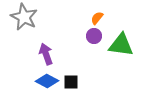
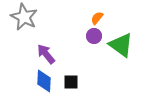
green triangle: rotated 28 degrees clockwise
purple arrow: rotated 20 degrees counterclockwise
blue diamond: moved 3 px left; rotated 65 degrees clockwise
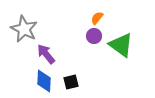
gray star: moved 12 px down
black square: rotated 14 degrees counterclockwise
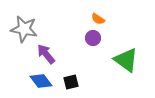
orange semicircle: moved 1 px right, 1 px down; rotated 96 degrees counterclockwise
gray star: rotated 16 degrees counterclockwise
purple circle: moved 1 px left, 2 px down
green triangle: moved 5 px right, 15 px down
blue diamond: moved 3 px left; rotated 40 degrees counterclockwise
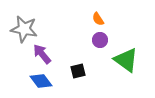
orange semicircle: rotated 24 degrees clockwise
purple circle: moved 7 px right, 2 px down
purple arrow: moved 4 px left
black square: moved 7 px right, 11 px up
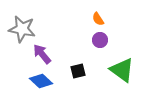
gray star: moved 2 px left
green triangle: moved 4 px left, 10 px down
blue diamond: rotated 10 degrees counterclockwise
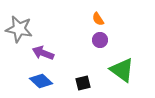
gray star: moved 3 px left
purple arrow: moved 1 px right, 1 px up; rotated 30 degrees counterclockwise
black square: moved 5 px right, 12 px down
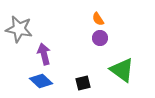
purple circle: moved 2 px up
purple arrow: moved 1 px right, 1 px down; rotated 55 degrees clockwise
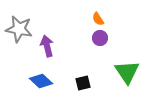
purple arrow: moved 3 px right, 8 px up
green triangle: moved 5 px right, 2 px down; rotated 20 degrees clockwise
